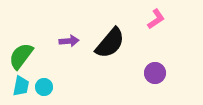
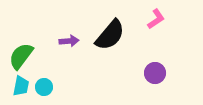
black semicircle: moved 8 px up
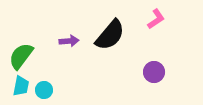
purple circle: moved 1 px left, 1 px up
cyan circle: moved 3 px down
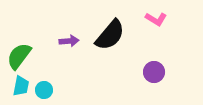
pink L-shape: rotated 65 degrees clockwise
green semicircle: moved 2 px left
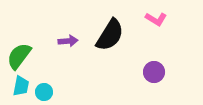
black semicircle: rotated 8 degrees counterclockwise
purple arrow: moved 1 px left
cyan circle: moved 2 px down
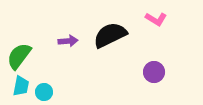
black semicircle: rotated 148 degrees counterclockwise
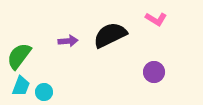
cyan trapezoid: rotated 10 degrees clockwise
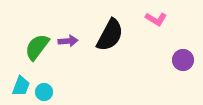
black semicircle: rotated 144 degrees clockwise
green semicircle: moved 18 px right, 9 px up
purple circle: moved 29 px right, 12 px up
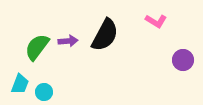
pink L-shape: moved 2 px down
black semicircle: moved 5 px left
cyan trapezoid: moved 1 px left, 2 px up
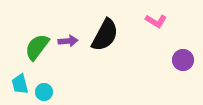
cyan trapezoid: rotated 145 degrees clockwise
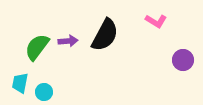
cyan trapezoid: moved 1 px up; rotated 25 degrees clockwise
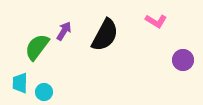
purple arrow: moved 4 px left, 10 px up; rotated 54 degrees counterclockwise
cyan trapezoid: rotated 10 degrees counterclockwise
